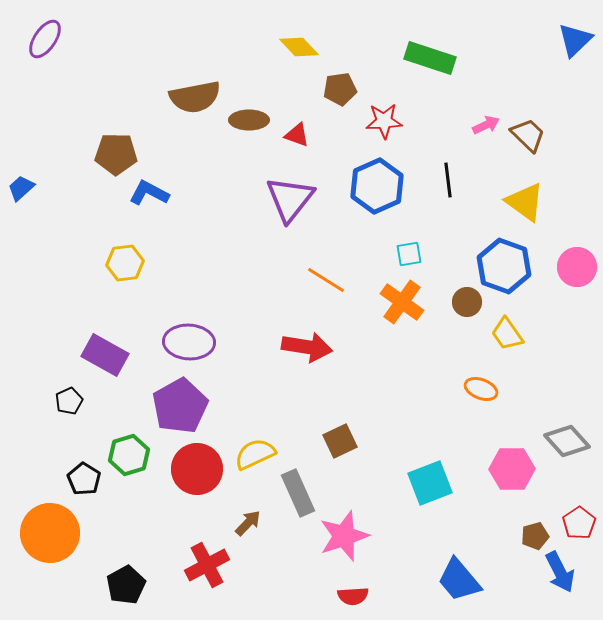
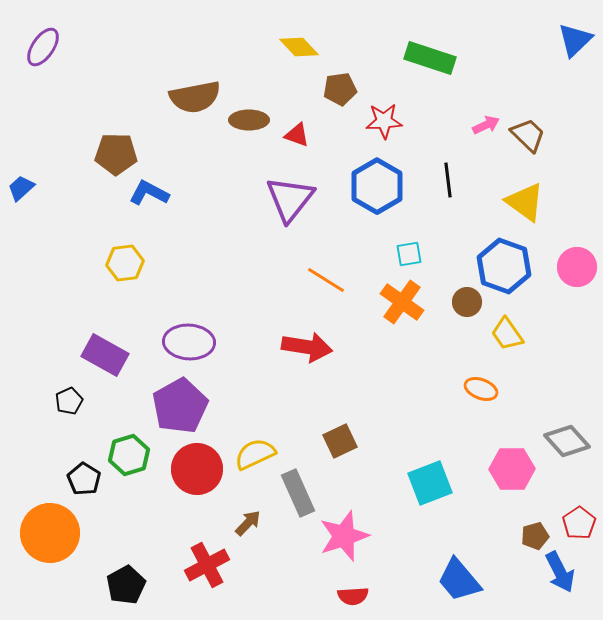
purple ellipse at (45, 39): moved 2 px left, 8 px down
blue hexagon at (377, 186): rotated 6 degrees counterclockwise
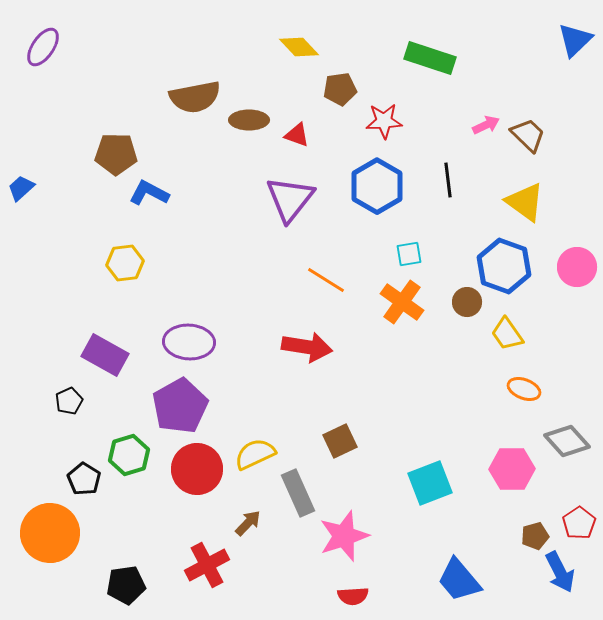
orange ellipse at (481, 389): moved 43 px right
black pentagon at (126, 585): rotated 21 degrees clockwise
